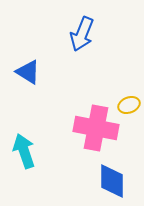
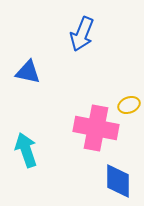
blue triangle: rotated 20 degrees counterclockwise
cyan arrow: moved 2 px right, 1 px up
blue diamond: moved 6 px right
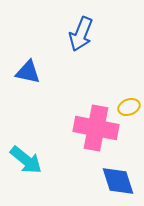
blue arrow: moved 1 px left
yellow ellipse: moved 2 px down
cyan arrow: moved 10 px down; rotated 148 degrees clockwise
blue diamond: rotated 18 degrees counterclockwise
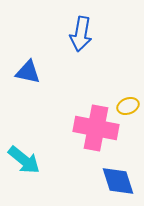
blue arrow: rotated 12 degrees counterclockwise
yellow ellipse: moved 1 px left, 1 px up
cyan arrow: moved 2 px left
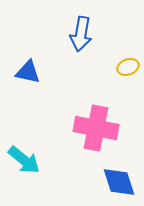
yellow ellipse: moved 39 px up
blue diamond: moved 1 px right, 1 px down
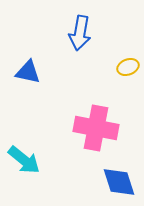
blue arrow: moved 1 px left, 1 px up
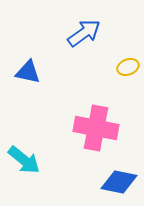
blue arrow: moved 4 px right; rotated 136 degrees counterclockwise
blue diamond: rotated 60 degrees counterclockwise
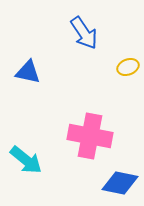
blue arrow: rotated 92 degrees clockwise
pink cross: moved 6 px left, 8 px down
cyan arrow: moved 2 px right
blue diamond: moved 1 px right, 1 px down
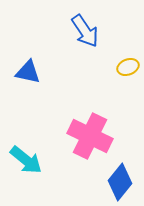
blue arrow: moved 1 px right, 2 px up
pink cross: rotated 15 degrees clockwise
blue diamond: moved 1 px up; rotated 63 degrees counterclockwise
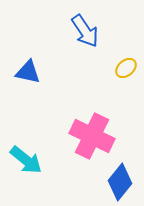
yellow ellipse: moved 2 px left, 1 px down; rotated 20 degrees counterclockwise
pink cross: moved 2 px right
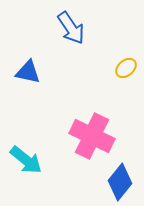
blue arrow: moved 14 px left, 3 px up
